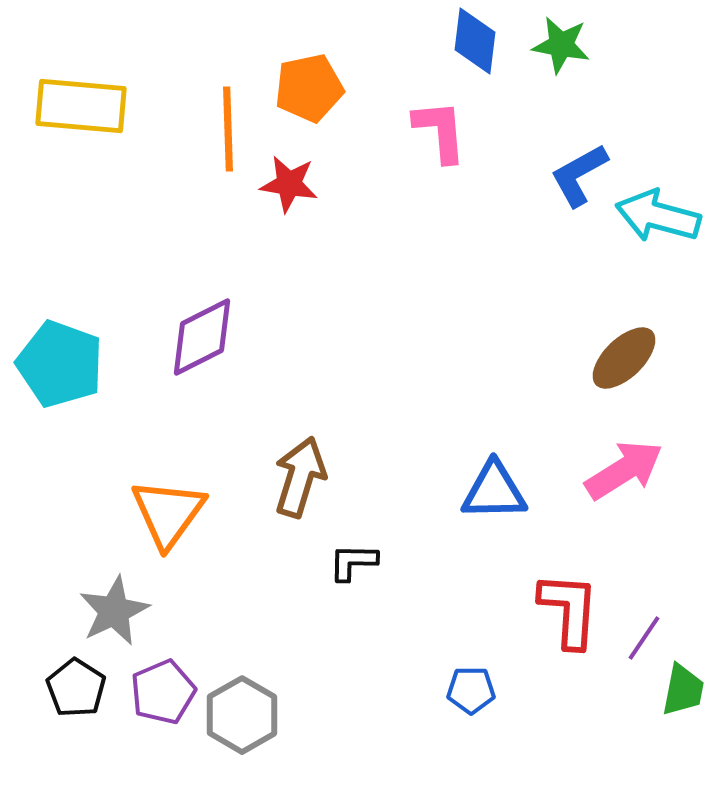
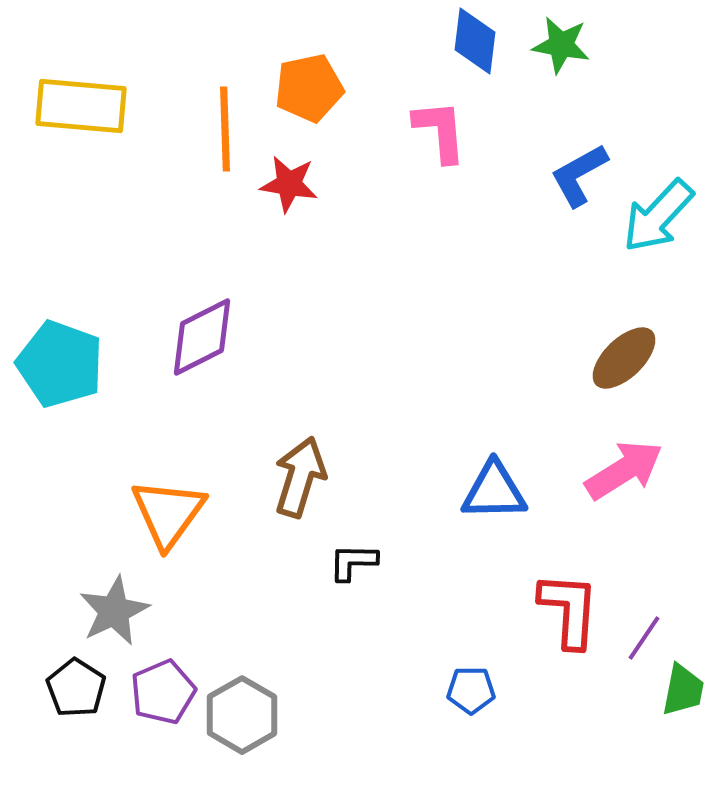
orange line: moved 3 px left
cyan arrow: rotated 62 degrees counterclockwise
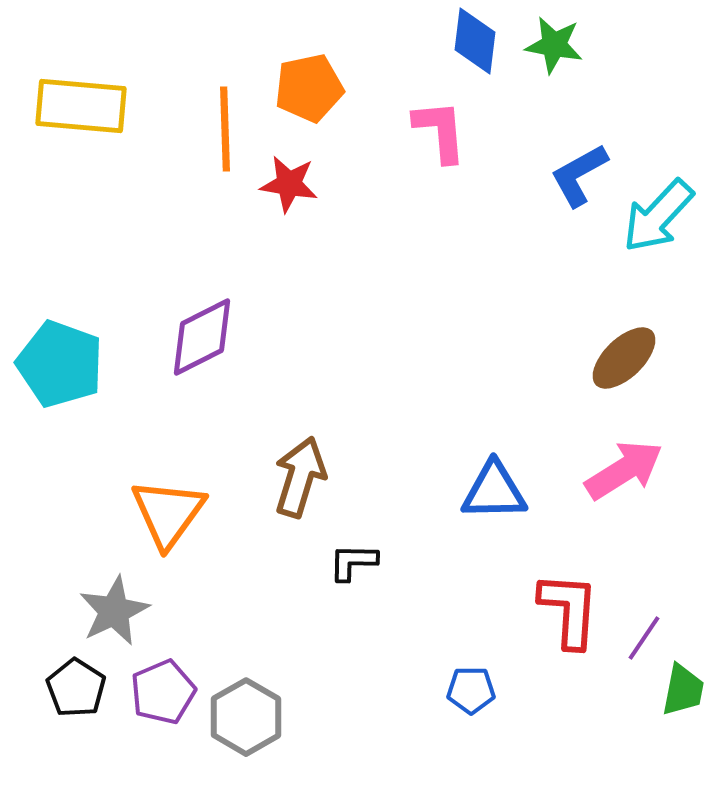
green star: moved 7 px left
gray hexagon: moved 4 px right, 2 px down
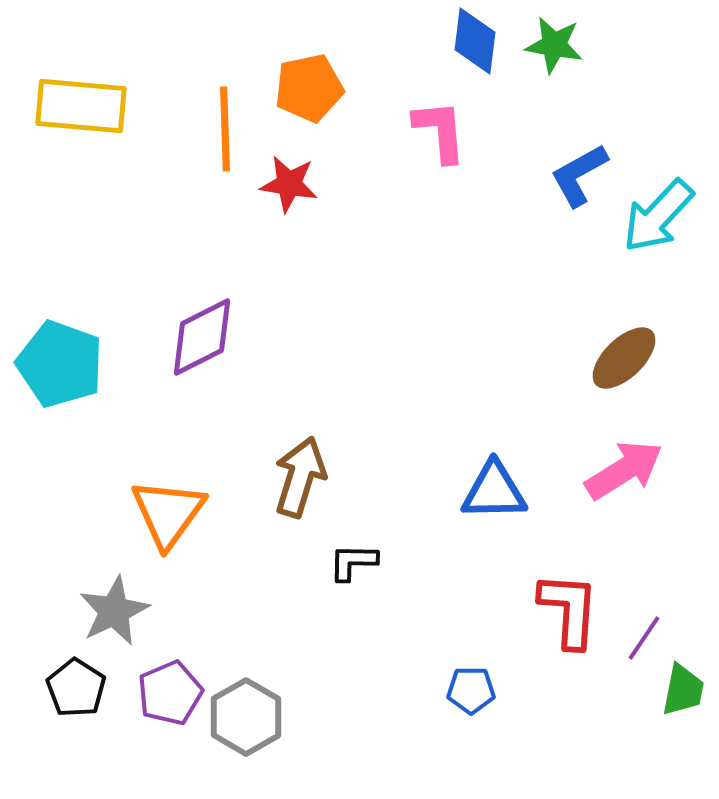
purple pentagon: moved 7 px right, 1 px down
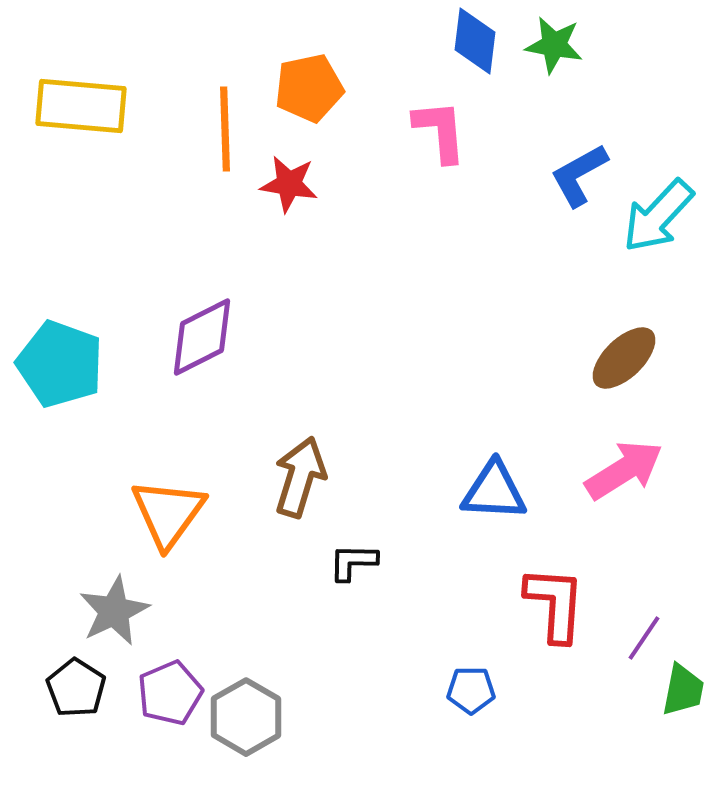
blue triangle: rotated 4 degrees clockwise
red L-shape: moved 14 px left, 6 px up
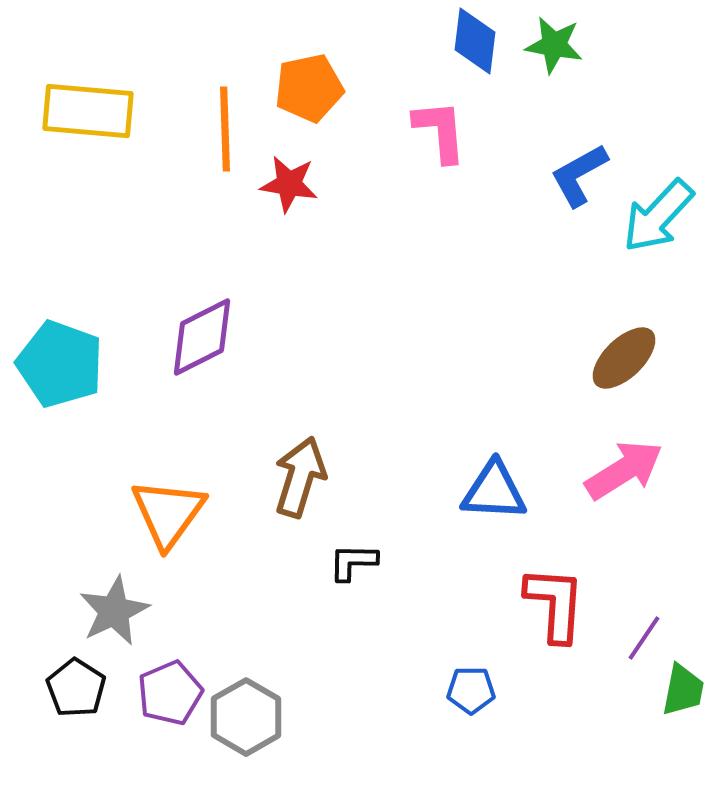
yellow rectangle: moved 7 px right, 5 px down
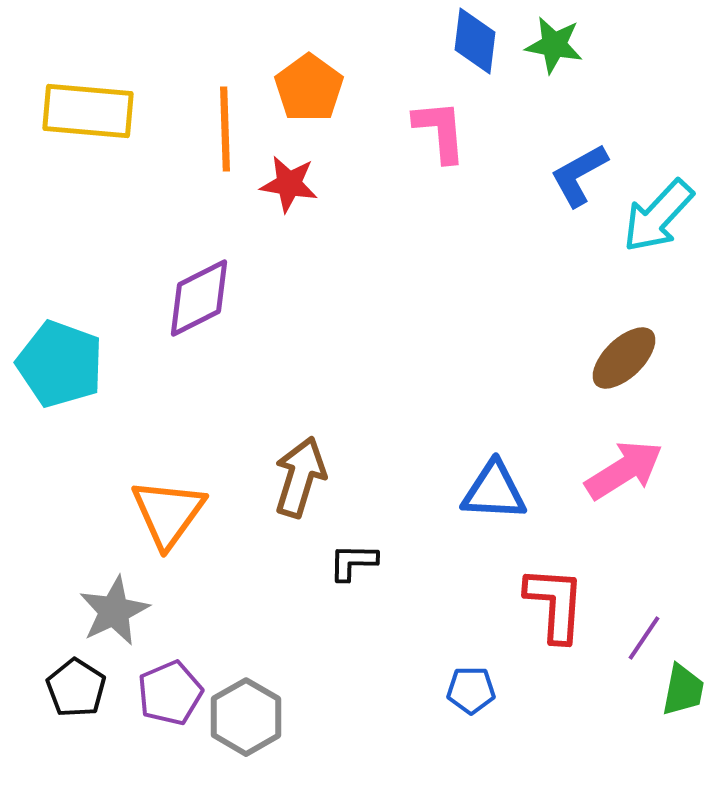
orange pentagon: rotated 24 degrees counterclockwise
purple diamond: moved 3 px left, 39 px up
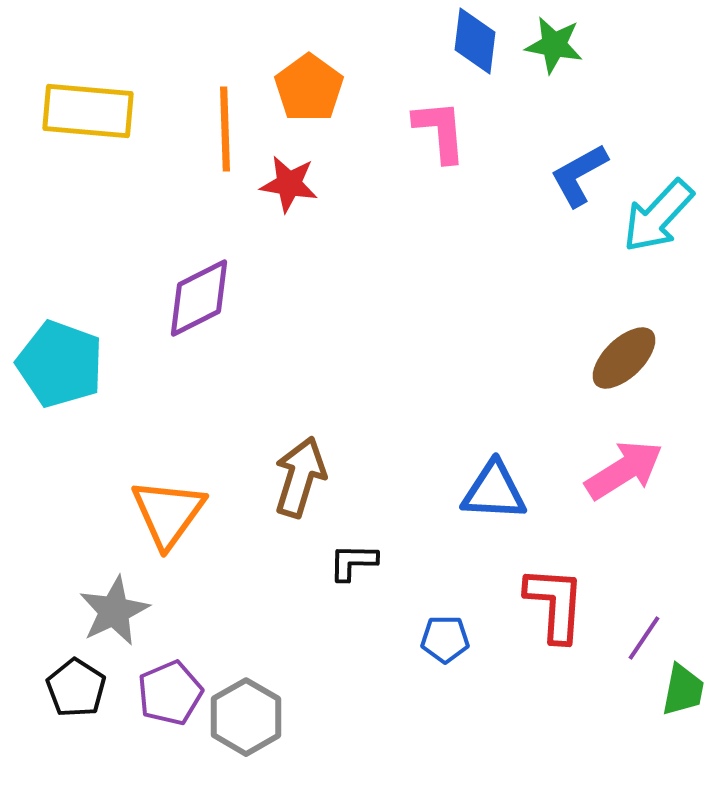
blue pentagon: moved 26 px left, 51 px up
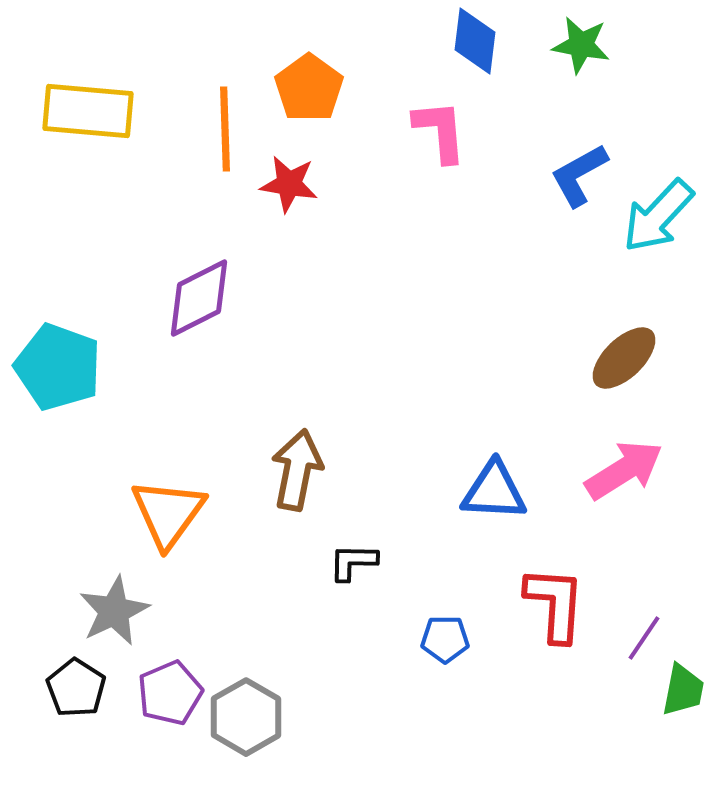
green star: moved 27 px right
cyan pentagon: moved 2 px left, 3 px down
brown arrow: moved 3 px left, 7 px up; rotated 6 degrees counterclockwise
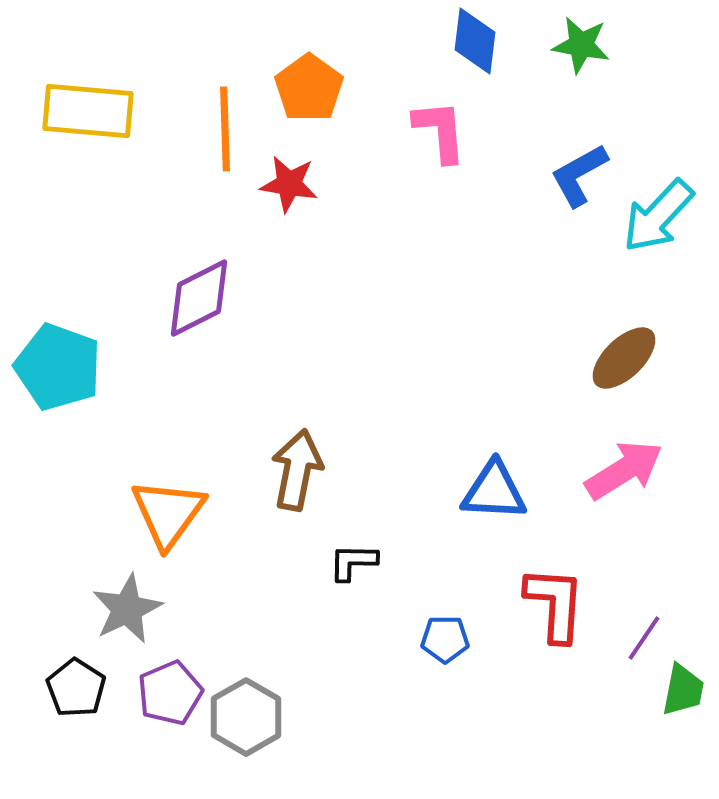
gray star: moved 13 px right, 2 px up
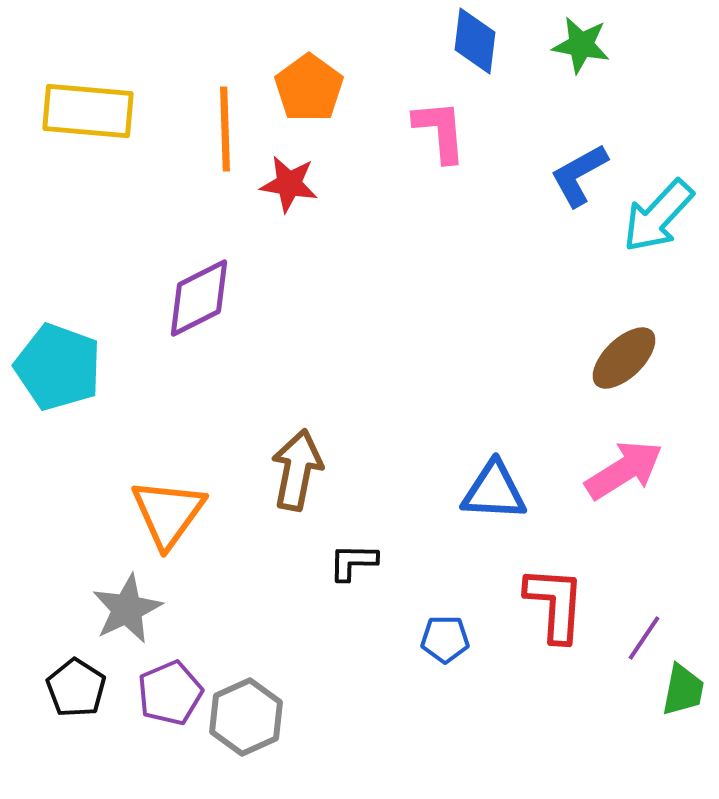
gray hexagon: rotated 6 degrees clockwise
